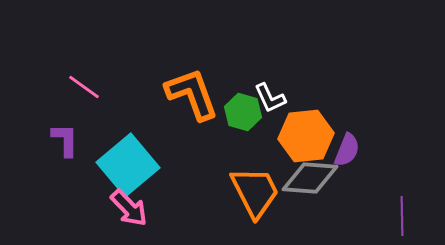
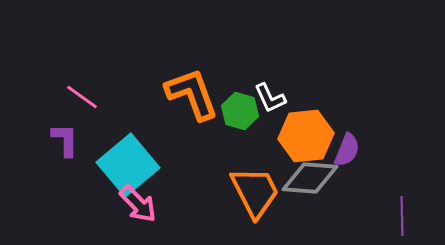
pink line: moved 2 px left, 10 px down
green hexagon: moved 3 px left, 1 px up
pink arrow: moved 9 px right, 4 px up
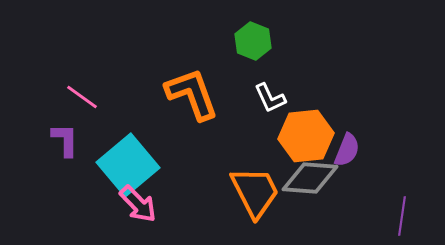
green hexagon: moved 13 px right, 70 px up; rotated 6 degrees clockwise
purple line: rotated 9 degrees clockwise
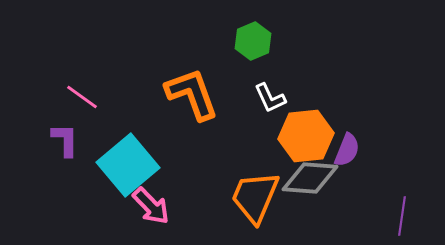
green hexagon: rotated 15 degrees clockwise
orange trapezoid: moved 5 px down; rotated 130 degrees counterclockwise
pink arrow: moved 13 px right, 2 px down
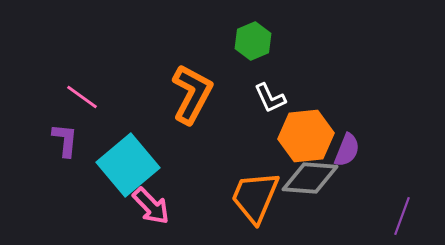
orange L-shape: rotated 48 degrees clockwise
purple L-shape: rotated 6 degrees clockwise
purple line: rotated 12 degrees clockwise
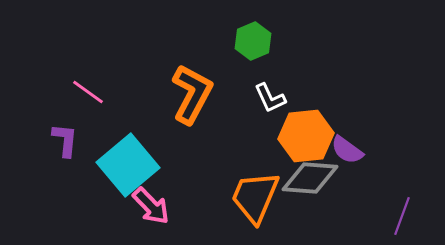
pink line: moved 6 px right, 5 px up
purple semicircle: rotated 104 degrees clockwise
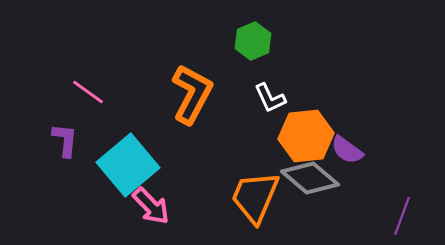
gray diamond: rotated 36 degrees clockwise
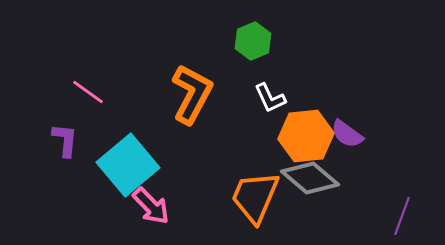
purple semicircle: moved 16 px up
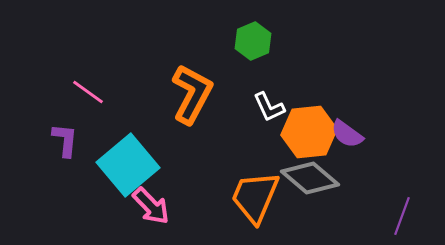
white L-shape: moved 1 px left, 9 px down
orange hexagon: moved 3 px right, 4 px up
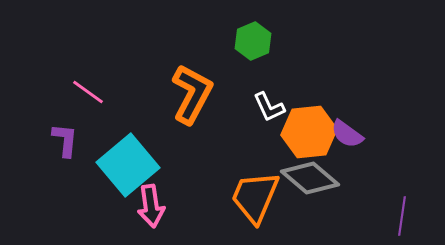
pink arrow: rotated 36 degrees clockwise
purple line: rotated 12 degrees counterclockwise
